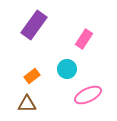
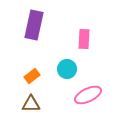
purple rectangle: rotated 24 degrees counterclockwise
pink rectangle: rotated 30 degrees counterclockwise
brown triangle: moved 4 px right
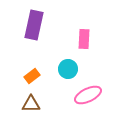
cyan circle: moved 1 px right
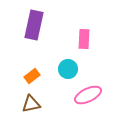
brown triangle: rotated 12 degrees counterclockwise
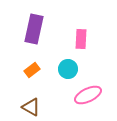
purple rectangle: moved 4 px down
pink rectangle: moved 3 px left
orange rectangle: moved 6 px up
brown triangle: moved 3 px down; rotated 42 degrees clockwise
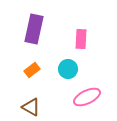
pink ellipse: moved 1 px left, 2 px down
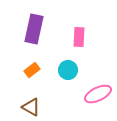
pink rectangle: moved 2 px left, 2 px up
cyan circle: moved 1 px down
pink ellipse: moved 11 px right, 3 px up
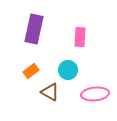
pink rectangle: moved 1 px right
orange rectangle: moved 1 px left, 1 px down
pink ellipse: moved 3 px left; rotated 20 degrees clockwise
brown triangle: moved 19 px right, 15 px up
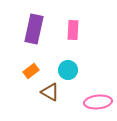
pink rectangle: moved 7 px left, 7 px up
pink ellipse: moved 3 px right, 8 px down
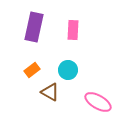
purple rectangle: moved 2 px up
orange rectangle: moved 1 px right, 1 px up
pink ellipse: rotated 36 degrees clockwise
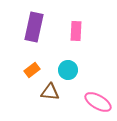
pink rectangle: moved 3 px right, 1 px down
brown triangle: rotated 24 degrees counterclockwise
